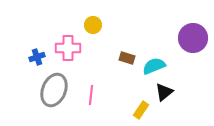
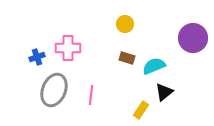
yellow circle: moved 32 px right, 1 px up
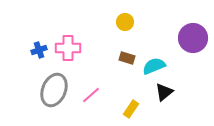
yellow circle: moved 2 px up
blue cross: moved 2 px right, 7 px up
pink line: rotated 42 degrees clockwise
yellow rectangle: moved 10 px left, 1 px up
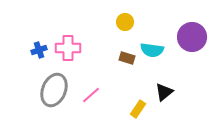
purple circle: moved 1 px left, 1 px up
cyan semicircle: moved 2 px left, 16 px up; rotated 150 degrees counterclockwise
yellow rectangle: moved 7 px right
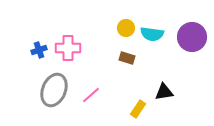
yellow circle: moved 1 px right, 6 px down
cyan semicircle: moved 16 px up
black triangle: rotated 30 degrees clockwise
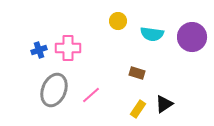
yellow circle: moved 8 px left, 7 px up
brown rectangle: moved 10 px right, 15 px down
black triangle: moved 12 px down; rotated 24 degrees counterclockwise
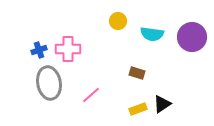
pink cross: moved 1 px down
gray ellipse: moved 5 px left, 7 px up; rotated 32 degrees counterclockwise
black triangle: moved 2 px left
yellow rectangle: rotated 36 degrees clockwise
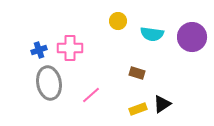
pink cross: moved 2 px right, 1 px up
